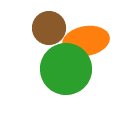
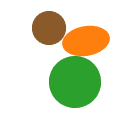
green circle: moved 9 px right, 13 px down
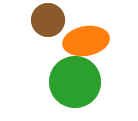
brown circle: moved 1 px left, 8 px up
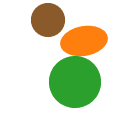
orange ellipse: moved 2 px left
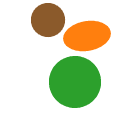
orange ellipse: moved 3 px right, 5 px up
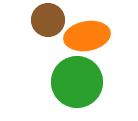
green circle: moved 2 px right
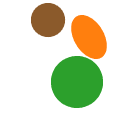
orange ellipse: moved 2 px right, 1 px down; rotated 69 degrees clockwise
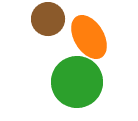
brown circle: moved 1 px up
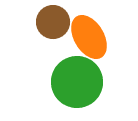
brown circle: moved 5 px right, 3 px down
